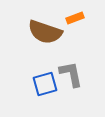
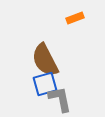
brown semicircle: moved 28 px down; rotated 44 degrees clockwise
gray L-shape: moved 11 px left, 25 px down
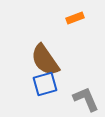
brown semicircle: rotated 8 degrees counterclockwise
gray L-shape: moved 26 px right; rotated 12 degrees counterclockwise
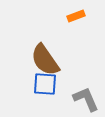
orange rectangle: moved 1 px right, 2 px up
blue square: rotated 20 degrees clockwise
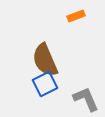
brown semicircle: rotated 12 degrees clockwise
blue square: rotated 30 degrees counterclockwise
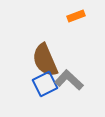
gray L-shape: moved 17 px left, 19 px up; rotated 24 degrees counterclockwise
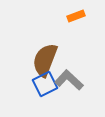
brown semicircle: rotated 44 degrees clockwise
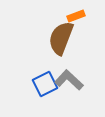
brown semicircle: moved 16 px right, 22 px up
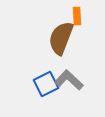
orange rectangle: moved 1 px right; rotated 72 degrees counterclockwise
blue square: moved 1 px right
